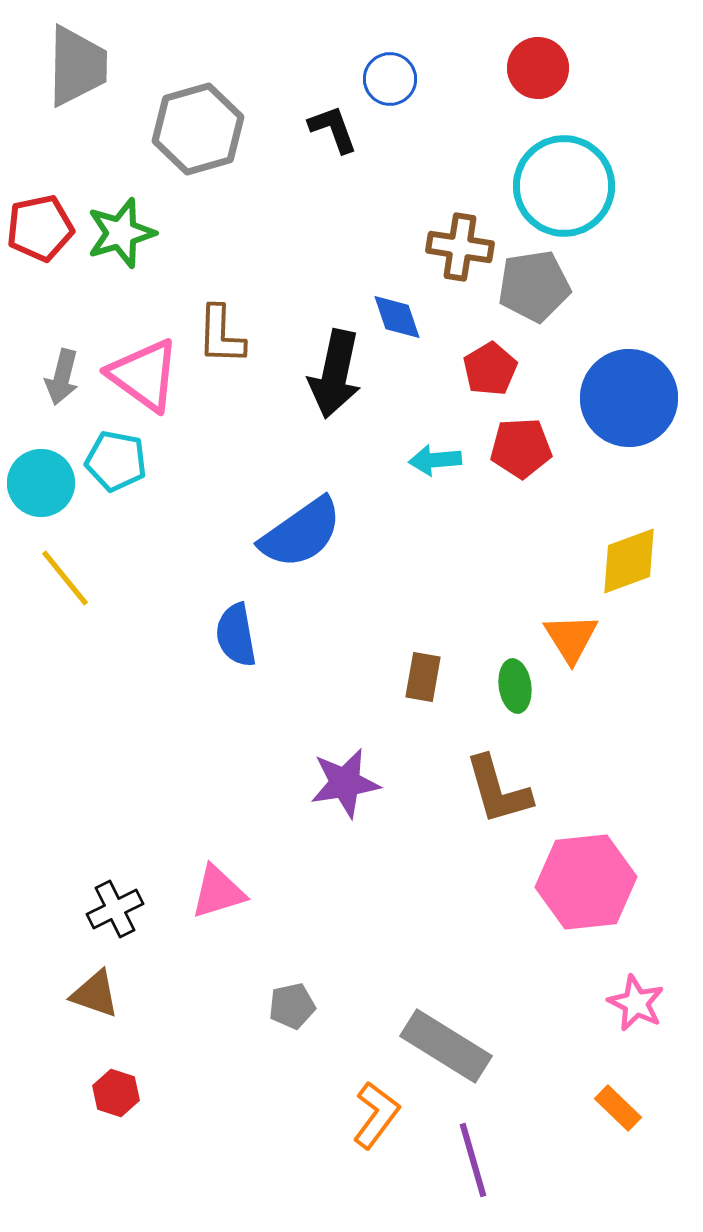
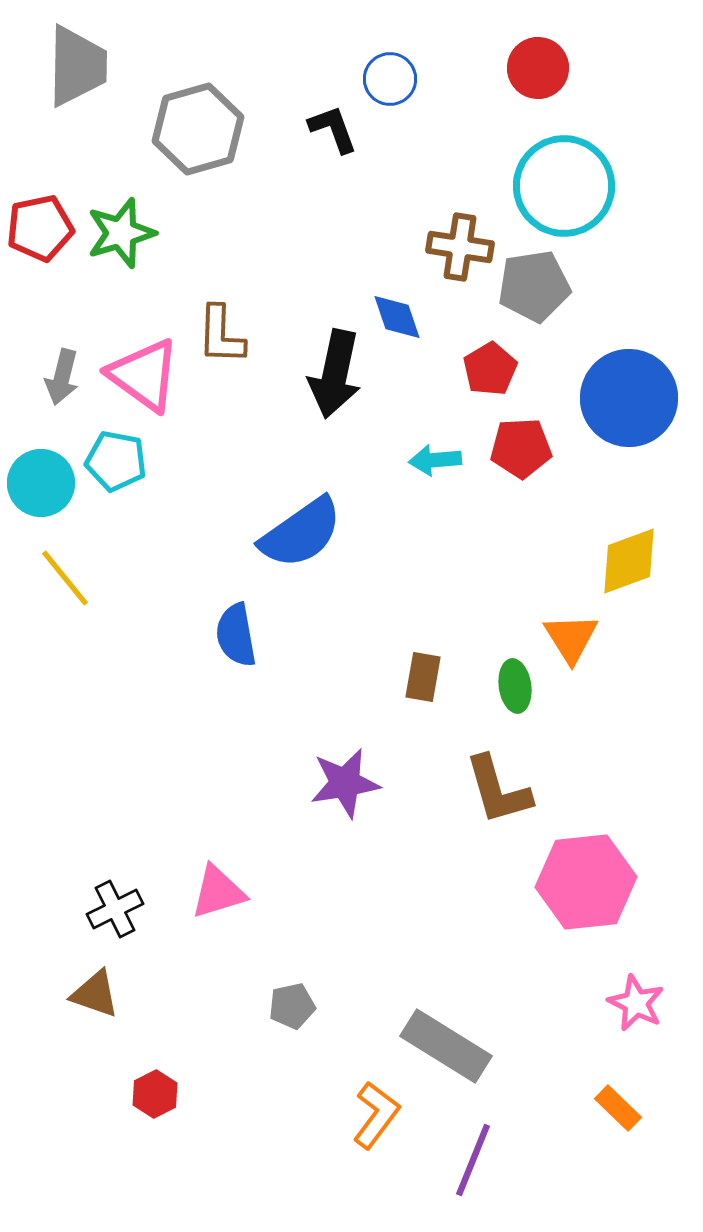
red hexagon at (116, 1093): moved 39 px right, 1 px down; rotated 15 degrees clockwise
purple line at (473, 1160): rotated 38 degrees clockwise
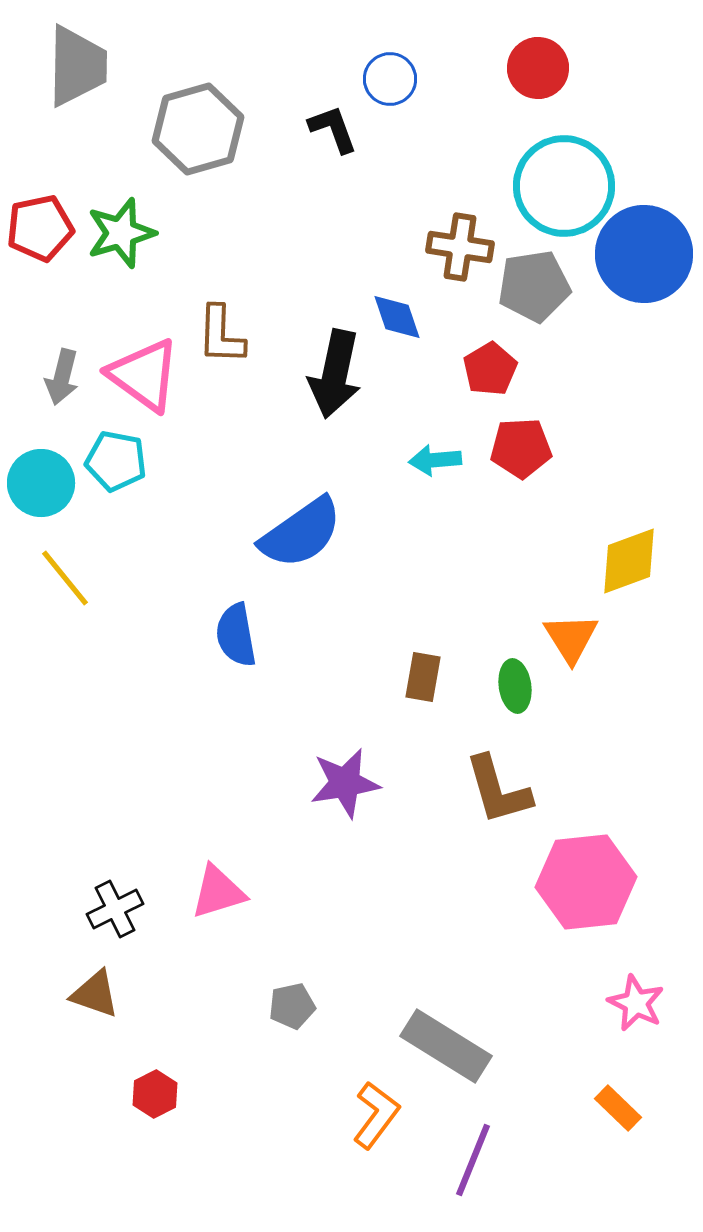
blue circle at (629, 398): moved 15 px right, 144 px up
